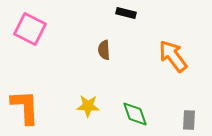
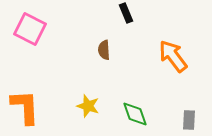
black rectangle: rotated 54 degrees clockwise
yellow star: rotated 15 degrees clockwise
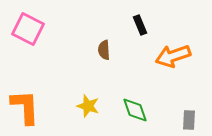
black rectangle: moved 14 px right, 12 px down
pink square: moved 2 px left
orange arrow: rotated 72 degrees counterclockwise
green diamond: moved 4 px up
